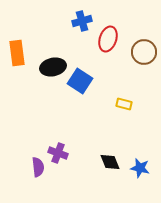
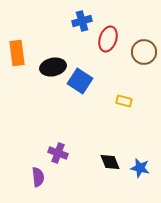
yellow rectangle: moved 3 px up
purple semicircle: moved 10 px down
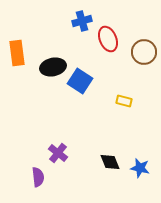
red ellipse: rotated 40 degrees counterclockwise
purple cross: rotated 18 degrees clockwise
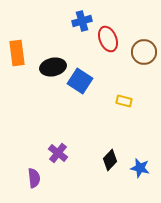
black diamond: moved 2 px up; rotated 65 degrees clockwise
purple semicircle: moved 4 px left, 1 px down
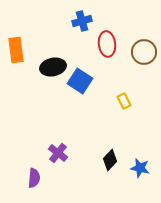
red ellipse: moved 1 px left, 5 px down; rotated 15 degrees clockwise
orange rectangle: moved 1 px left, 3 px up
yellow rectangle: rotated 49 degrees clockwise
purple semicircle: rotated 12 degrees clockwise
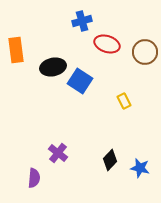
red ellipse: rotated 65 degrees counterclockwise
brown circle: moved 1 px right
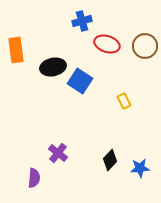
brown circle: moved 6 px up
blue star: rotated 18 degrees counterclockwise
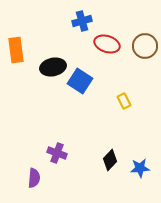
purple cross: moved 1 px left; rotated 18 degrees counterclockwise
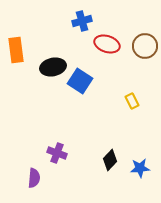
yellow rectangle: moved 8 px right
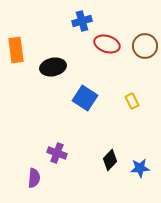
blue square: moved 5 px right, 17 px down
